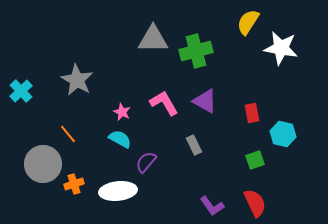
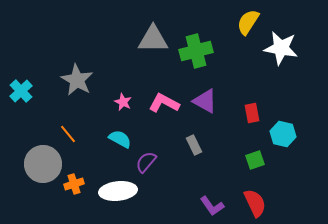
pink L-shape: rotated 32 degrees counterclockwise
pink star: moved 1 px right, 10 px up
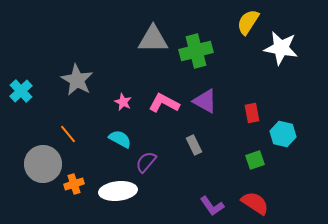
red semicircle: rotated 32 degrees counterclockwise
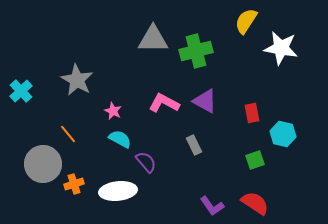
yellow semicircle: moved 2 px left, 1 px up
pink star: moved 10 px left, 9 px down
purple semicircle: rotated 100 degrees clockwise
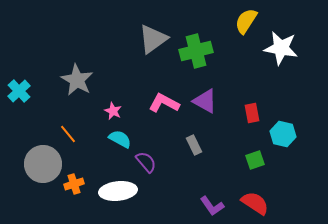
gray triangle: rotated 36 degrees counterclockwise
cyan cross: moved 2 px left
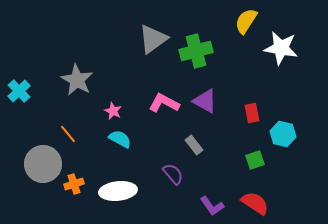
gray rectangle: rotated 12 degrees counterclockwise
purple semicircle: moved 27 px right, 12 px down
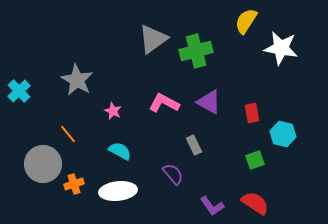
purple triangle: moved 4 px right, 1 px down
cyan semicircle: moved 12 px down
gray rectangle: rotated 12 degrees clockwise
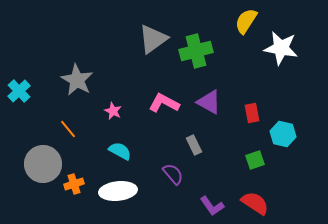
orange line: moved 5 px up
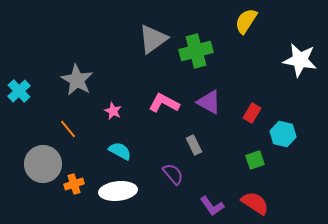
white star: moved 19 px right, 12 px down
red rectangle: rotated 42 degrees clockwise
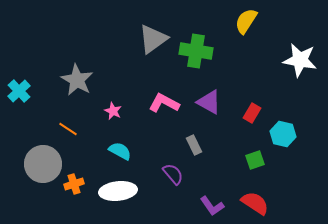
green cross: rotated 24 degrees clockwise
orange line: rotated 18 degrees counterclockwise
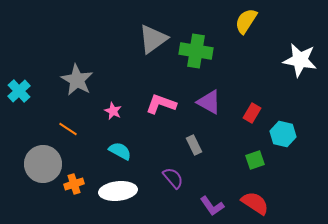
pink L-shape: moved 3 px left, 1 px down; rotated 8 degrees counterclockwise
purple semicircle: moved 4 px down
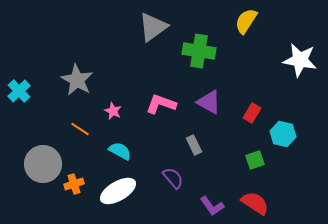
gray triangle: moved 12 px up
green cross: moved 3 px right
orange line: moved 12 px right
white ellipse: rotated 24 degrees counterclockwise
